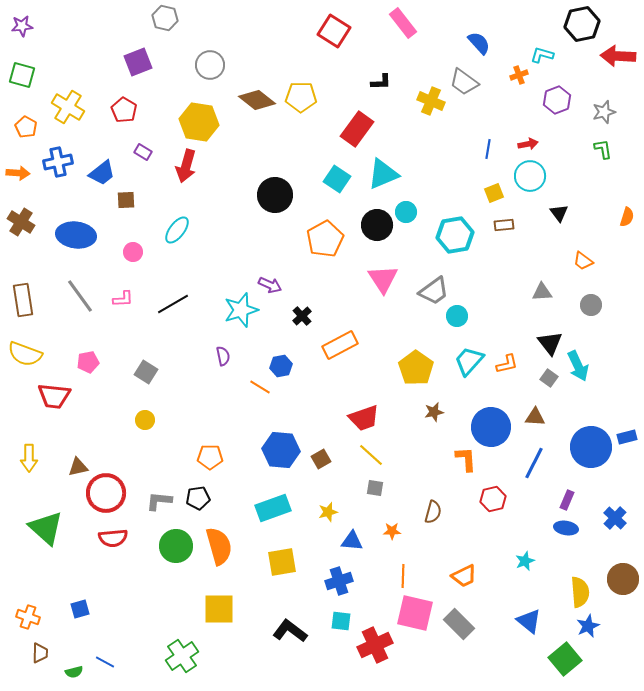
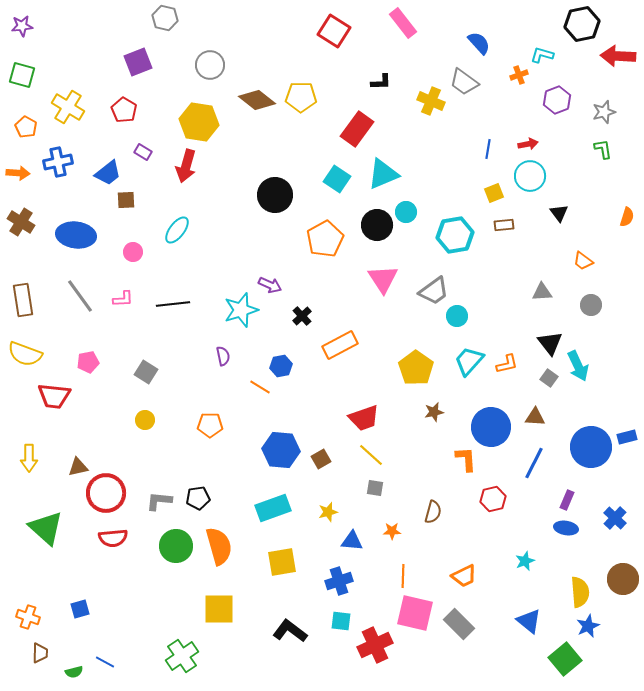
blue trapezoid at (102, 173): moved 6 px right
black line at (173, 304): rotated 24 degrees clockwise
orange pentagon at (210, 457): moved 32 px up
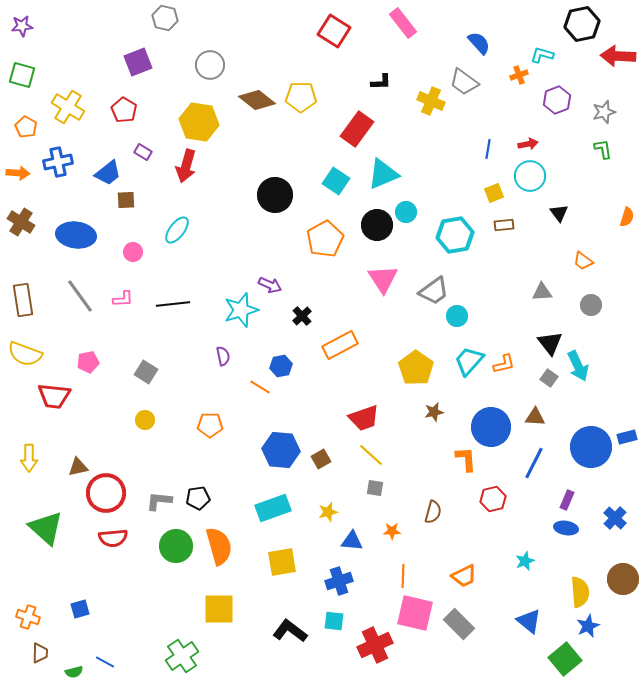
cyan square at (337, 179): moved 1 px left, 2 px down
orange L-shape at (507, 364): moved 3 px left
cyan square at (341, 621): moved 7 px left
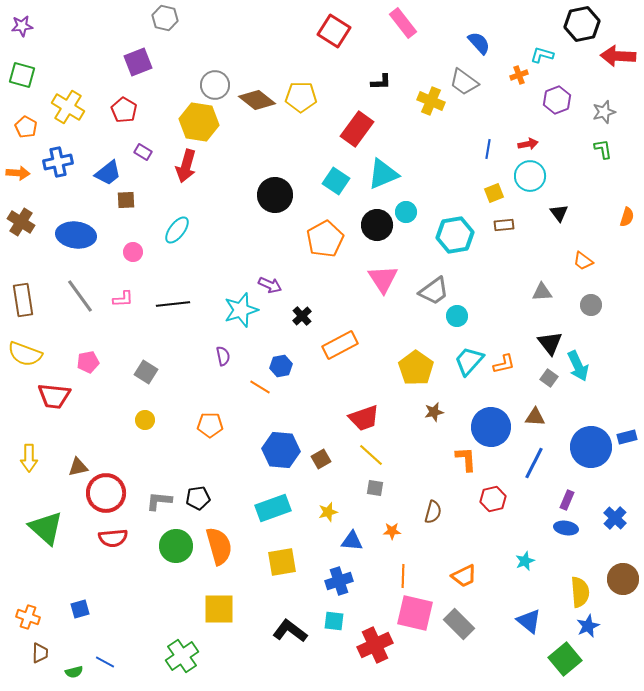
gray circle at (210, 65): moved 5 px right, 20 px down
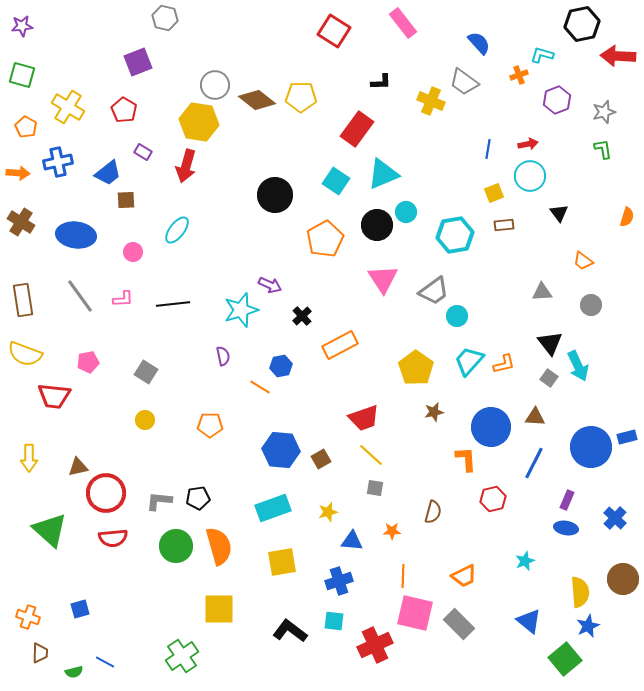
green triangle at (46, 528): moved 4 px right, 2 px down
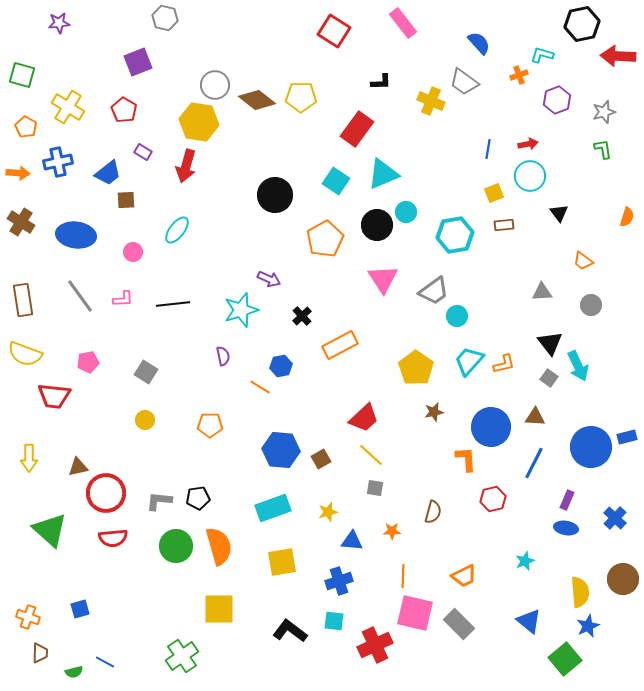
purple star at (22, 26): moved 37 px right, 3 px up
purple arrow at (270, 285): moved 1 px left, 6 px up
red trapezoid at (364, 418): rotated 24 degrees counterclockwise
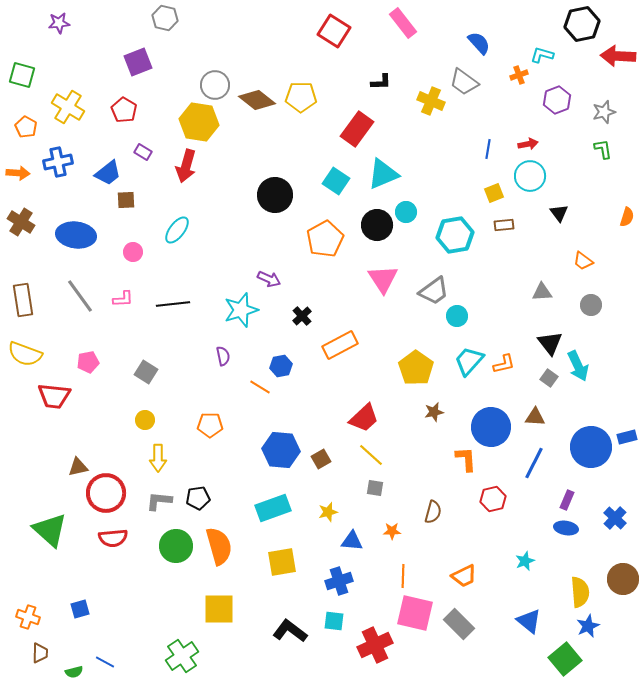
yellow arrow at (29, 458): moved 129 px right
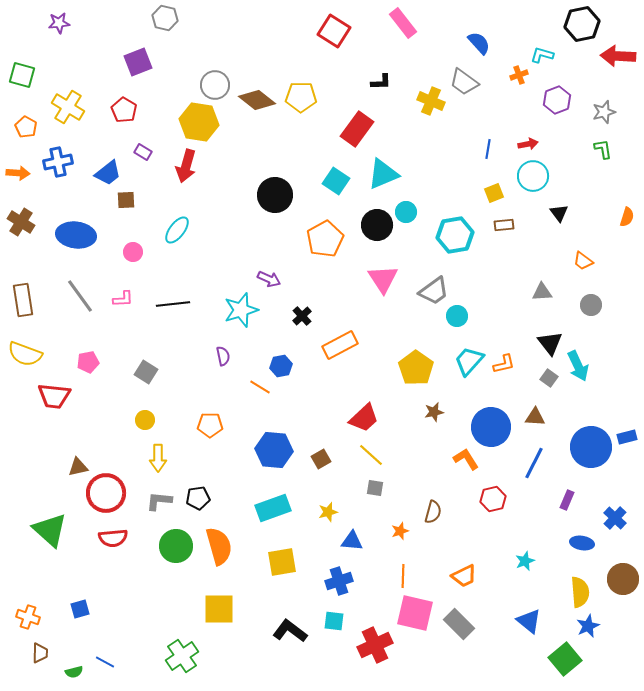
cyan circle at (530, 176): moved 3 px right
blue hexagon at (281, 450): moved 7 px left
orange L-shape at (466, 459): rotated 28 degrees counterclockwise
blue ellipse at (566, 528): moved 16 px right, 15 px down
orange star at (392, 531): moved 8 px right; rotated 18 degrees counterclockwise
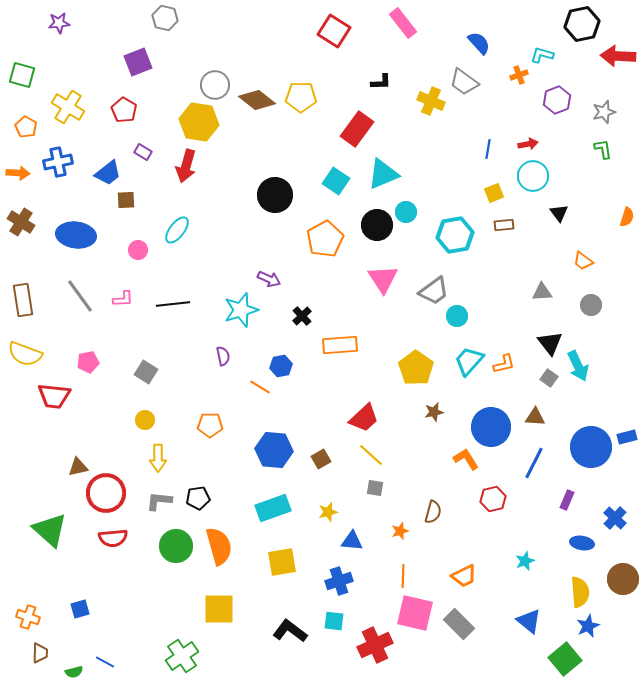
pink circle at (133, 252): moved 5 px right, 2 px up
orange rectangle at (340, 345): rotated 24 degrees clockwise
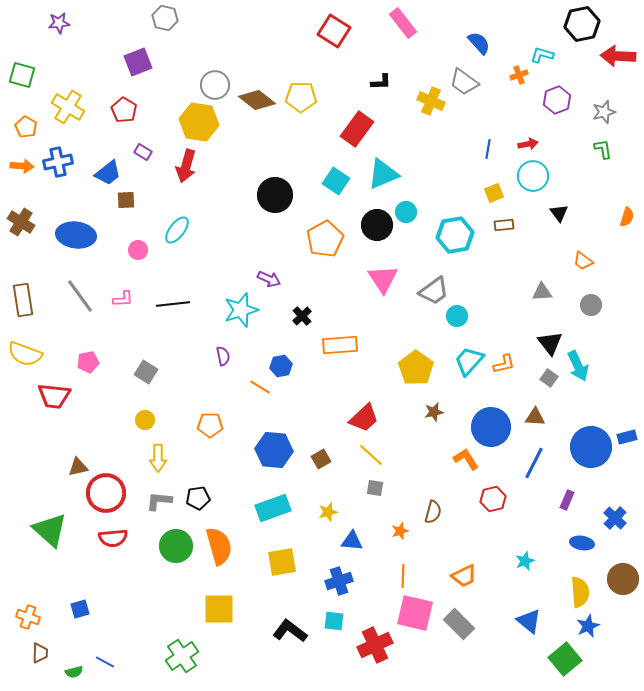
orange arrow at (18, 173): moved 4 px right, 7 px up
